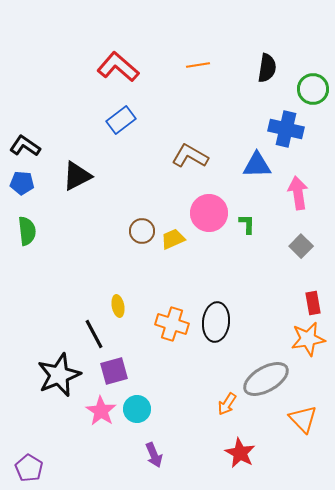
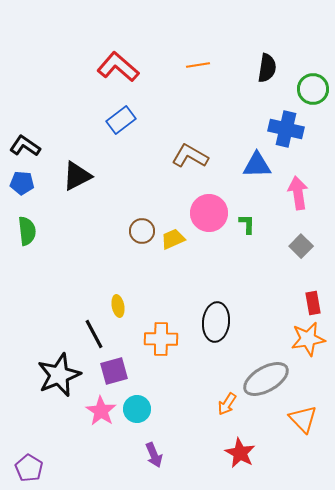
orange cross: moved 11 px left, 15 px down; rotated 16 degrees counterclockwise
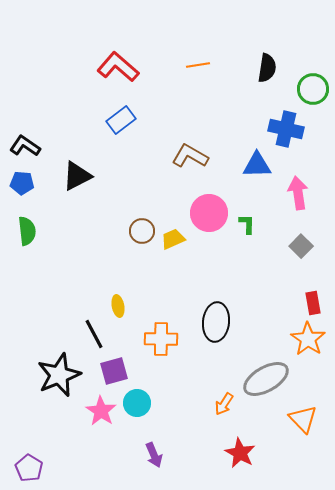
orange star: rotated 28 degrees counterclockwise
orange arrow: moved 3 px left
cyan circle: moved 6 px up
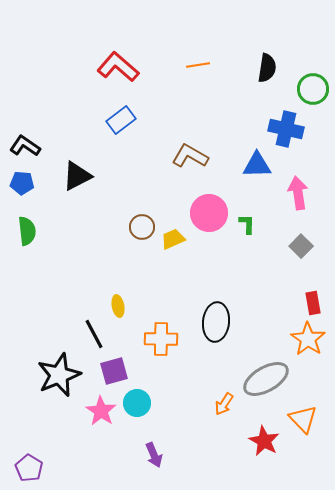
brown circle: moved 4 px up
red star: moved 24 px right, 12 px up
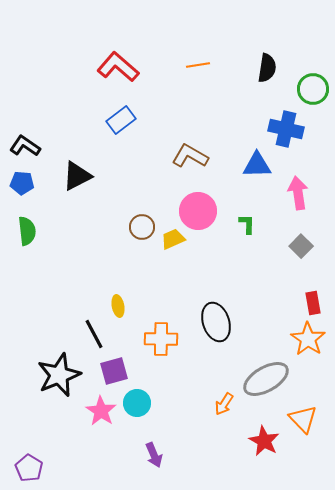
pink circle: moved 11 px left, 2 px up
black ellipse: rotated 24 degrees counterclockwise
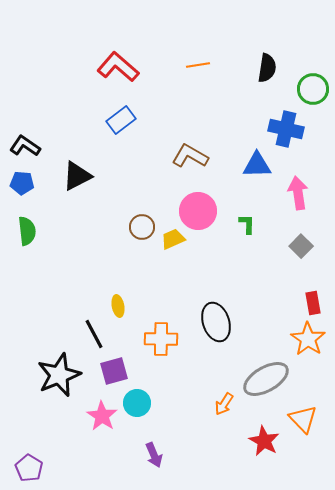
pink star: moved 1 px right, 5 px down
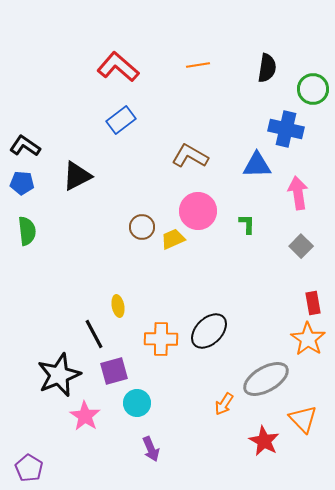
black ellipse: moved 7 px left, 9 px down; rotated 63 degrees clockwise
pink star: moved 17 px left
purple arrow: moved 3 px left, 6 px up
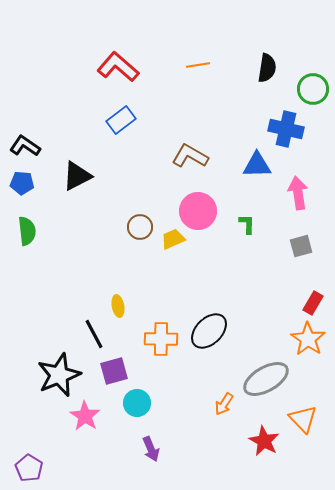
brown circle: moved 2 px left
gray square: rotated 30 degrees clockwise
red rectangle: rotated 40 degrees clockwise
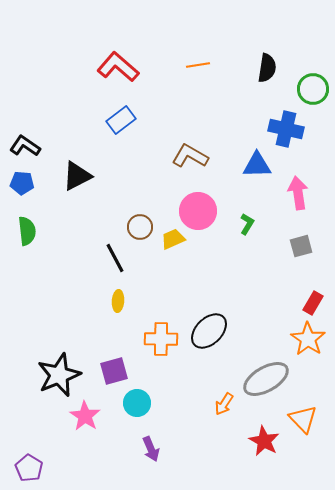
green L-shape: rotated 30 degrees clockwise
yellow ellipse: moved 5 px up; rotated 15 degrees clockwise
black line: moved 21 px right, 76 px up
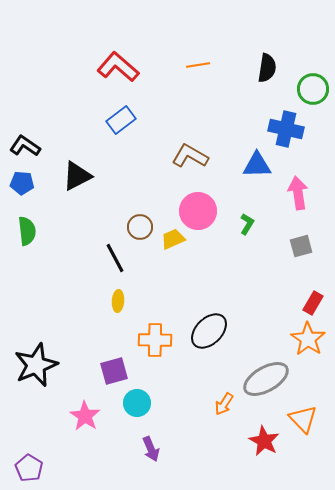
orange cross: moved 6 px left, 1 px down
black star: moved 23 px left, 10 px up
